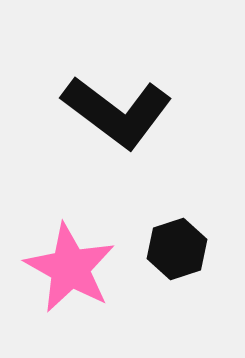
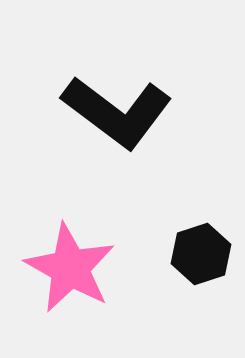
black hexagon: moved 24 px right, 5 px down
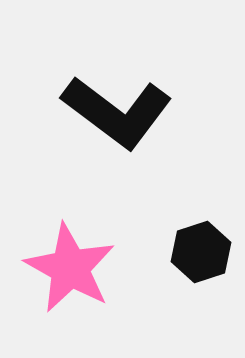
black hexagon: moved 2 px up
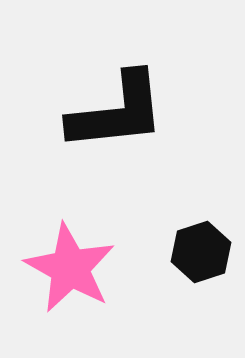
black L-shape: rotated 43 degrees counterclockwise
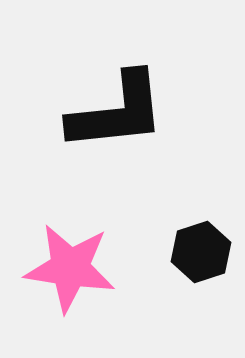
pink star: rotated 20 degrees counterclockwise
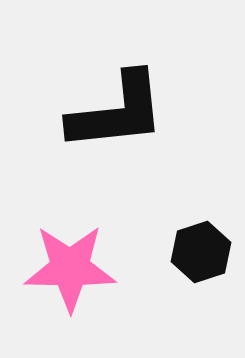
pink star: rotated 8 degrees counterclockwise
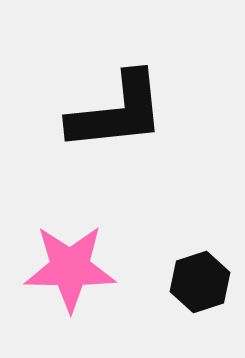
black hexagon: moved 1 px left, 30 px down
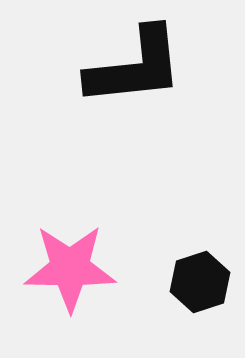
black L-shape: moved 18 px right, 45 px up
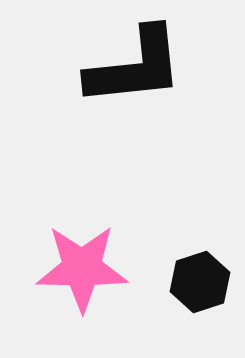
pink star: moved 12 px right
